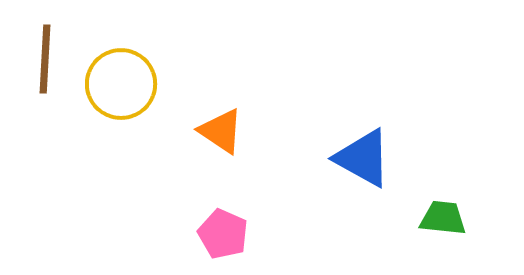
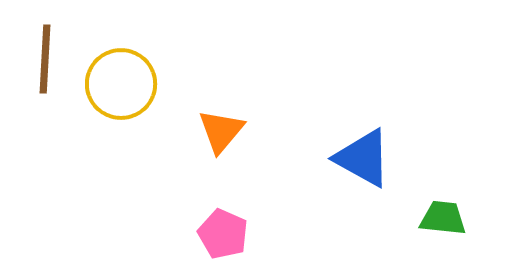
orange triangle: rotated 36 degrees clockwise
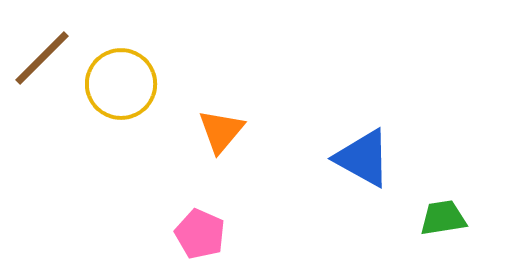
brown line: moved 3 px left, 1 px up; rotated 42 degrees clockwise
green trapezoid: rotated 15 degrees counterclockwise
pink pentagon: moved 23 px left
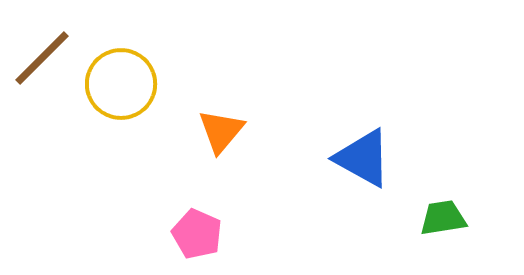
pink pentagon: moved 3 px left
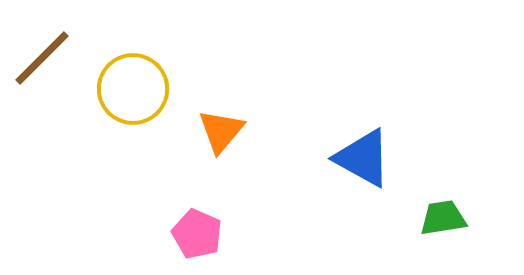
yellow circle: moved 12 px right, 5 px down
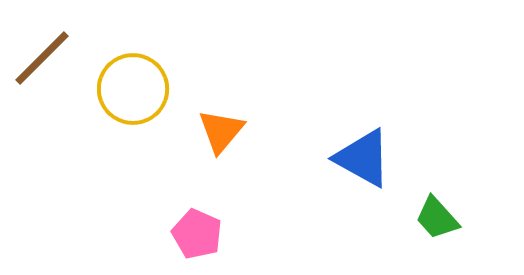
green trapezoid: moved 6 px left; rotated 123 degrees counterclockwise
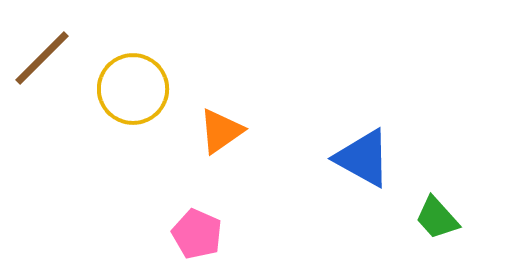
orange triangle: rotated 15 degrees clockwise
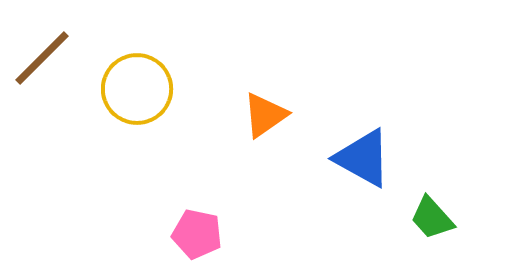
yellow circle: moved 4 px right
orange triangle: moved 44 px right, 16 px up
green trapezoid: moved 5 px left
pink pentagon: rotated 12 degrees counterclockwise
